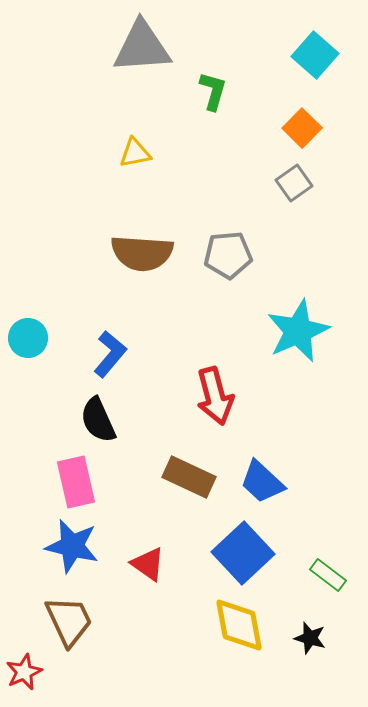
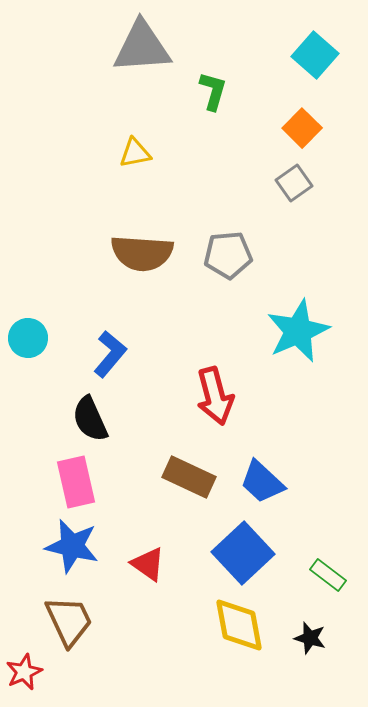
black semicircle: moved 8 px left, 1 px up
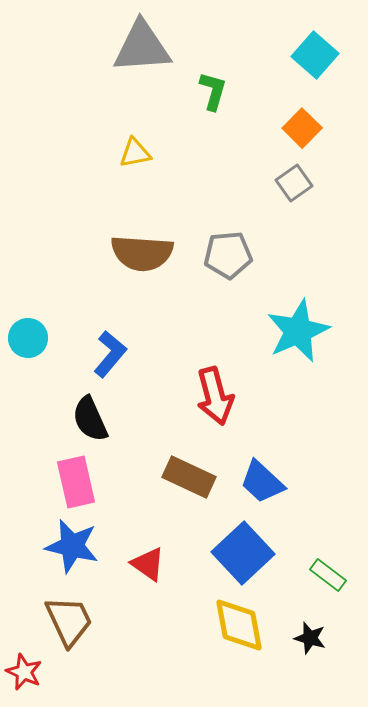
red star: rotated 24 degrees counterclockwise
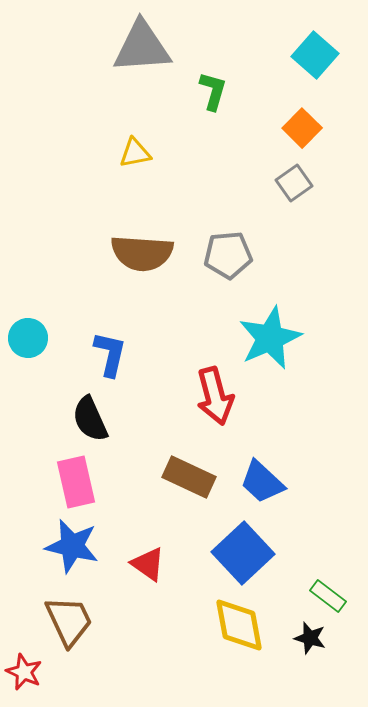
cyan star: moved 28 px left, 7 px down
blue L-shape: rotated 27 degrees counterclockwise
green rectangle: moved 21 px down
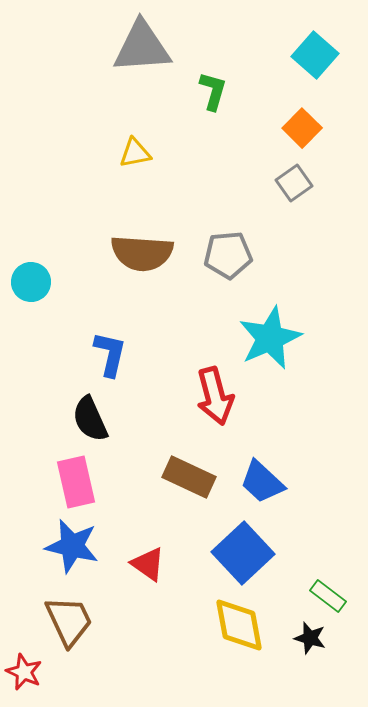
cyan circle: moved 3 px right, 56 px up
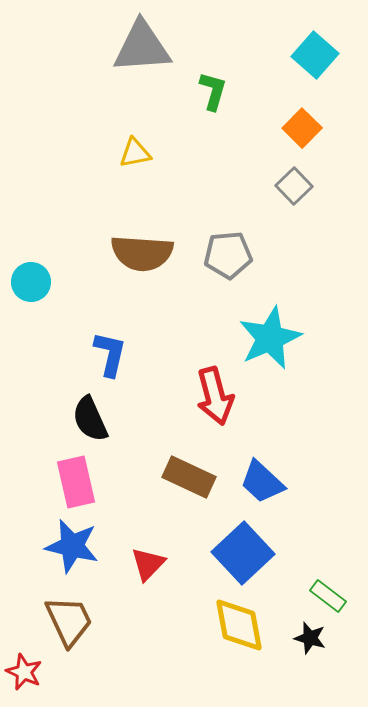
gray square: moved 3 px down; rotated 9 degrees counterclockwise
red triangle: rotated 39 degrees clockwise
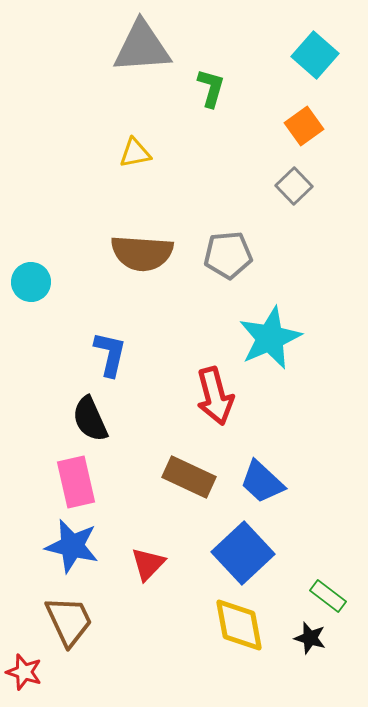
green L-shape: moved 2 px left, 3 px up
orange square: moved 2 px right, 2 px up; rotated 9 degrees clockwise
red star: rotated 6 degrees counterclockwise
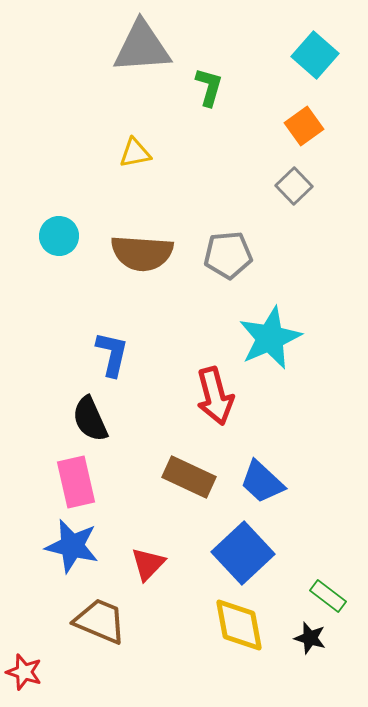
green L-shape: moved 2 px left, 1 px up
cyan circle: moved 28 px right, 46 px up
blue L-shape: moved 2 px right
brown trapezoid: moved 31 px right; rotated 42 degrees counterclockwise
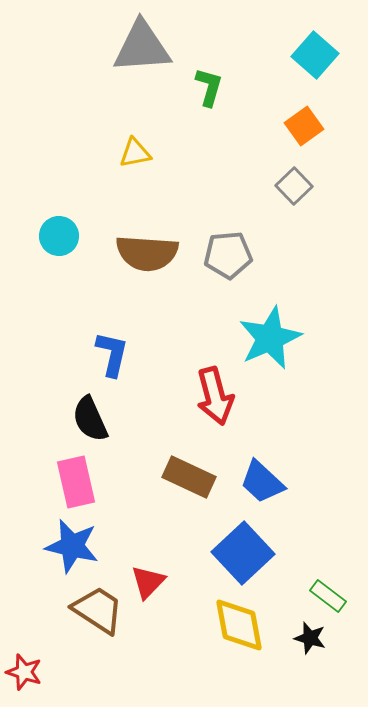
brown semicircle: moved 5 px right
red triangle: moved 18 px down
brown trapezoid: moved 2 px left, 11 px up; rotated 10 degrees clockwise
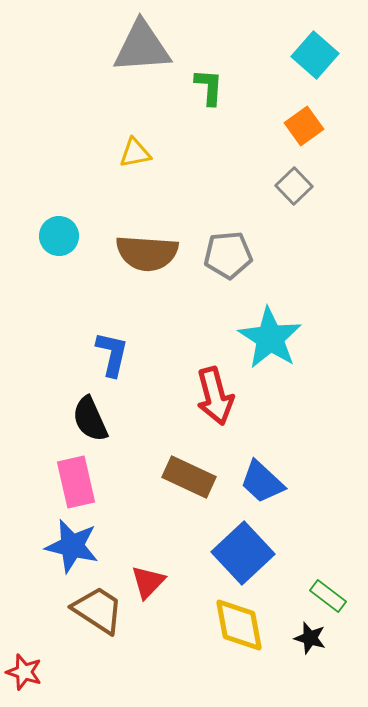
green L-shape: rotated 12 degrees counterclockwise
cyan star: rotated 16 degrees counterclockwise
